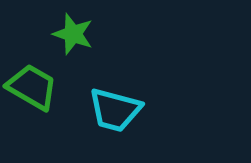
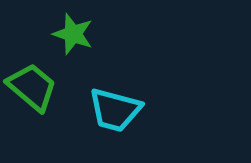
green trapezoid: rotated 10 degrees clockwise
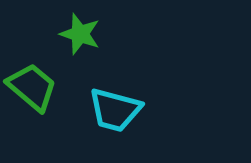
green star: moved 7 px right
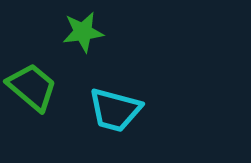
green star: moved 3 px right, 2 px up; rotated 27 degrees counterclockwise
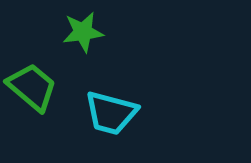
cyan trapezoid: moved 4 px left, 3 px down
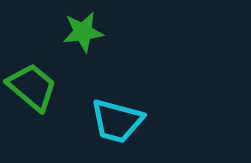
cyan trapezoid: moved 6 px right, 8 px down
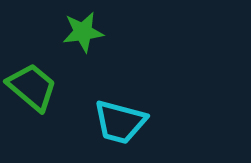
cyan trapezoid: moved 3 px right, 1 px down
